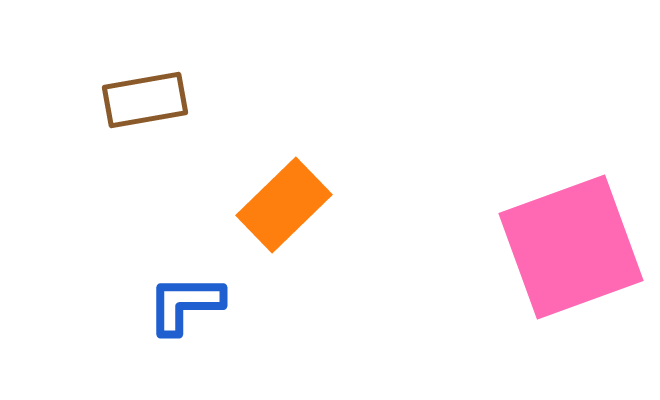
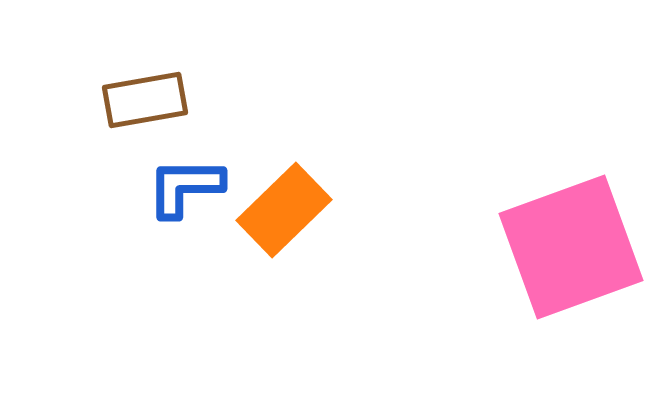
orange rectangle: moved 5 px down
blue L-shape: moved 117 px up
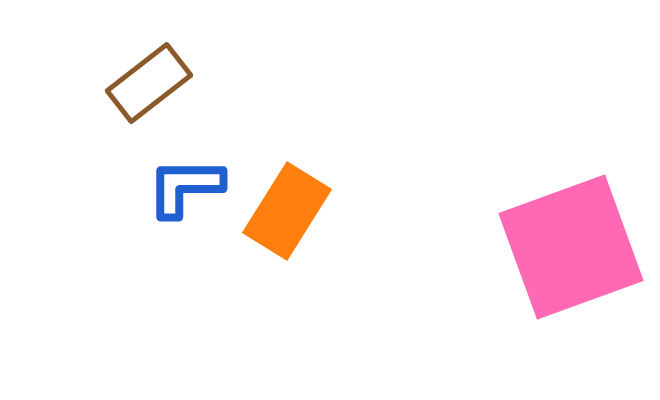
brown rectangle: moved 4 px right, 17 px up; rotated 28 degrees counterclockwise
orange rectangle: moved 3 px right, 1 px down; rotated 14 degrees counterclockwise
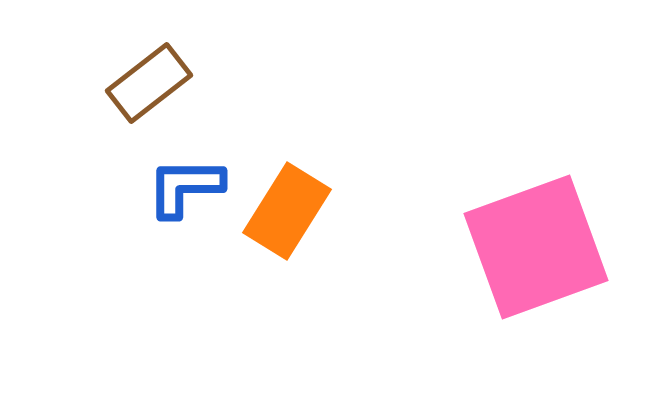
pink square: moved 35 px left
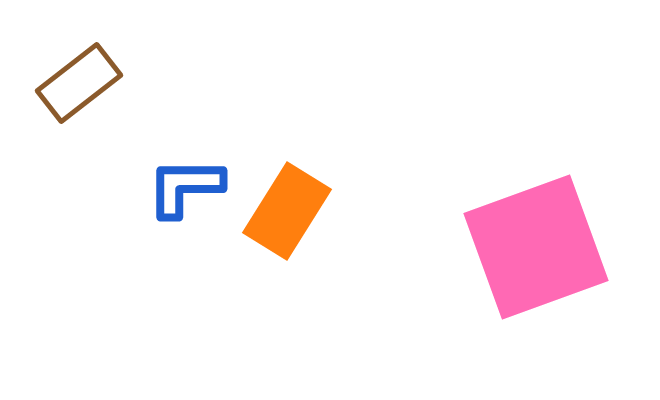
brown rectangle: moved 70 px left
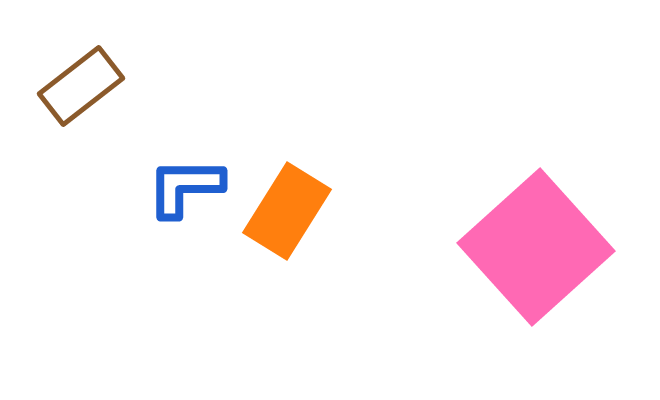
brown rectangle: moved 2 px right, 3 px down
pink square: rotated 22 degrees counterclockwise
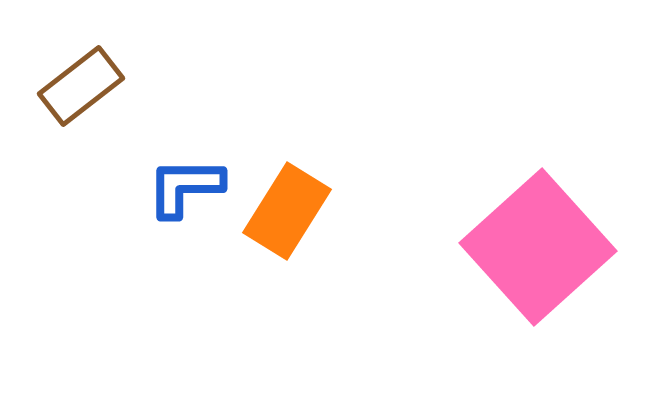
pink square: moved 2 px right
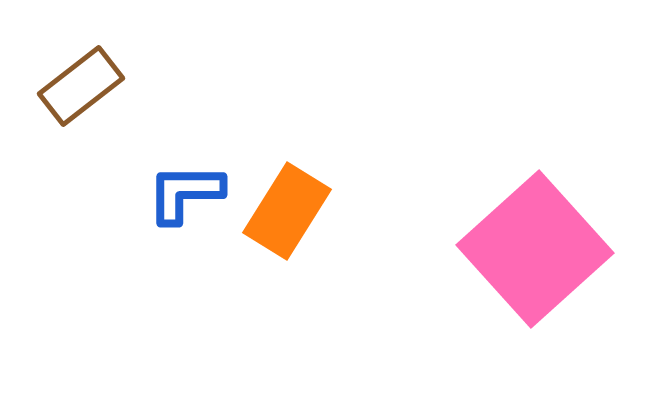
blue L-shape: moved 6 px down
pink square: moved 3 px left, 2 px down
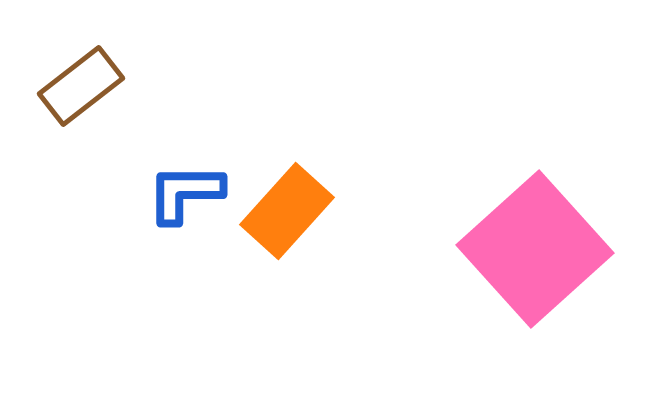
orange rectangle: rotated 10 degrees clockwise
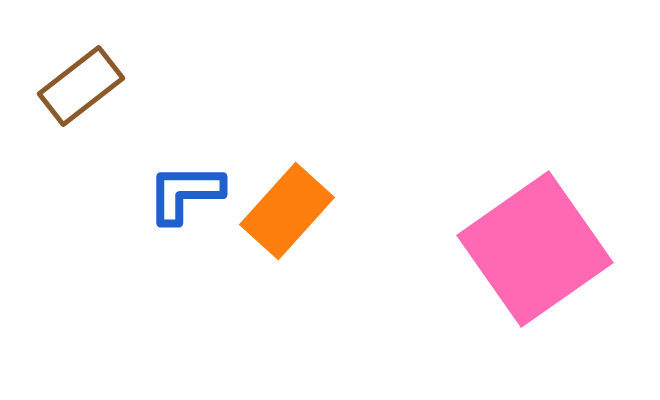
pink square: rotated 7 degrees clockwise
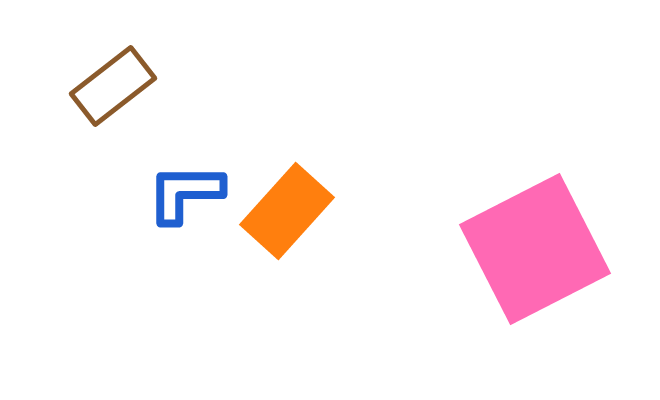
brown rectangle: moved 32 px right
pink square: rotated 8 degrees clockwise
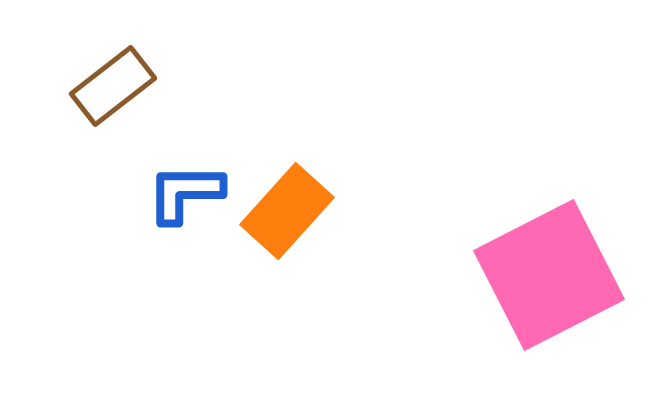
pink square: moved 14 px right, 26 px down
